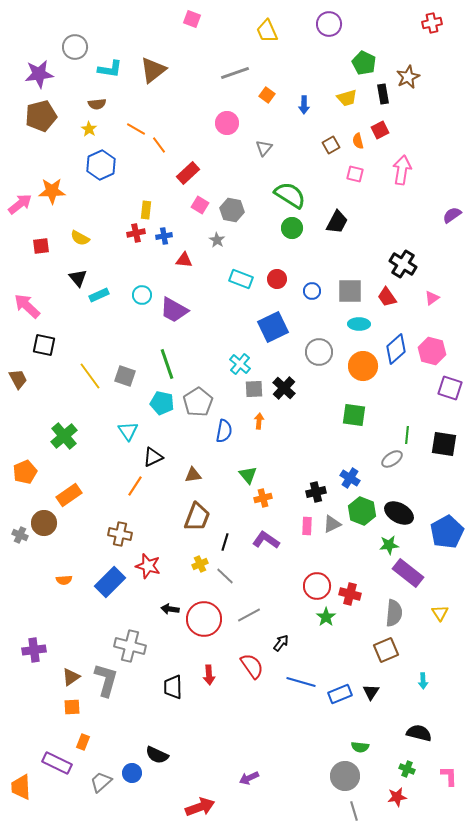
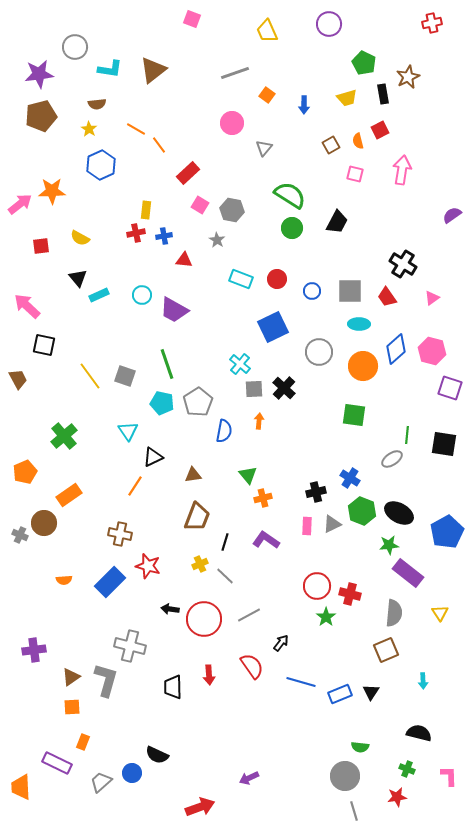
pink circle at (227, 123): moved 5 px right
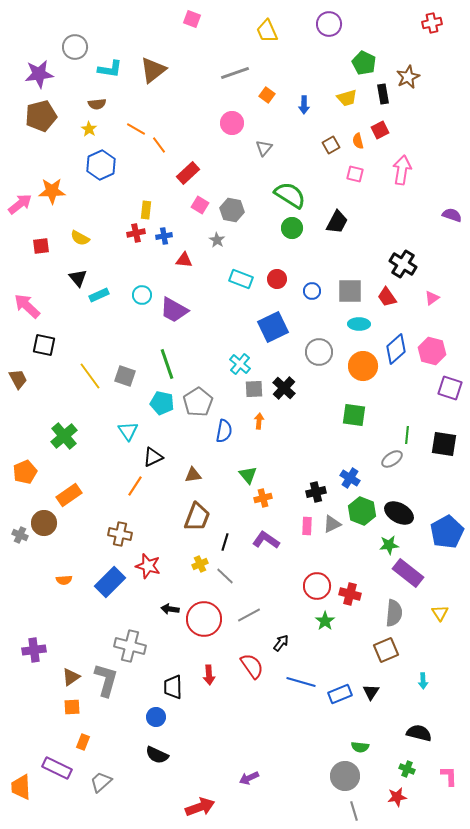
purple semicircle at (452, 215): rotated 54 degrees clockwise
green star at (326, 617): moved 1 px left, 4 px down
purple rectangle at (57, 763): moved 5 px down
blue circle at (132, 773): moved 24 px right, 56 px up
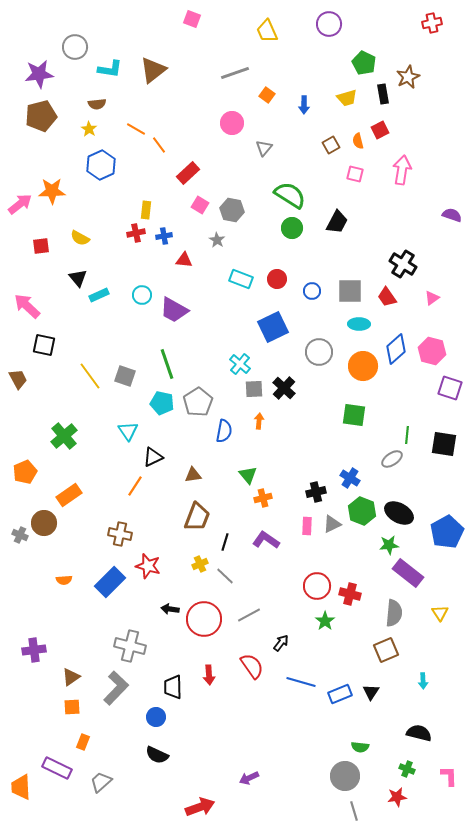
gray L-shape at (106, 680): moved 10 px right, 8 px down; rotated 28 degrees clockwise
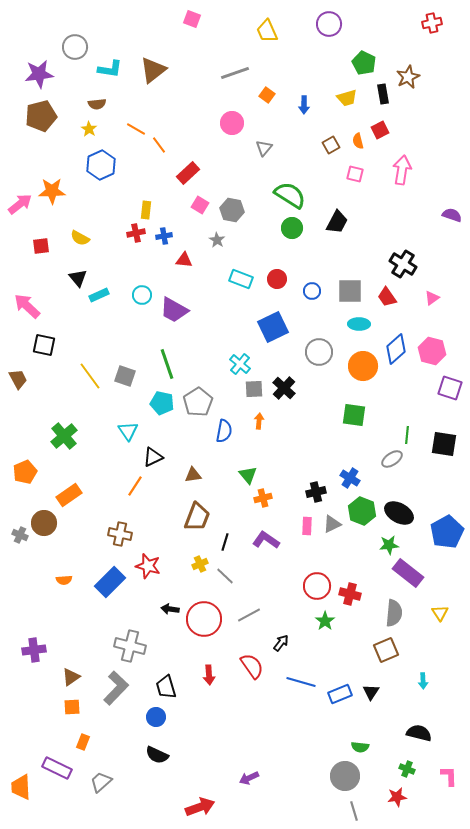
black trapezoid at (173, 687): moved 7 px left; rotated 15 degrees counterclockwise
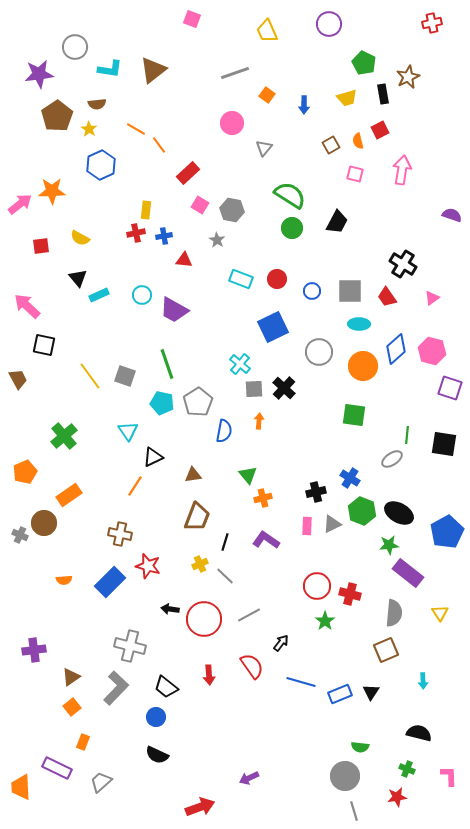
brown pentagon at (41, 116): moved 16 px right; rotated 20 degrees counterclockwise
black trapezoid at (166, 687): rotated 35 degrees counterclockwise
orange square at (72, 707): rotated 36 degrees counterclockwise
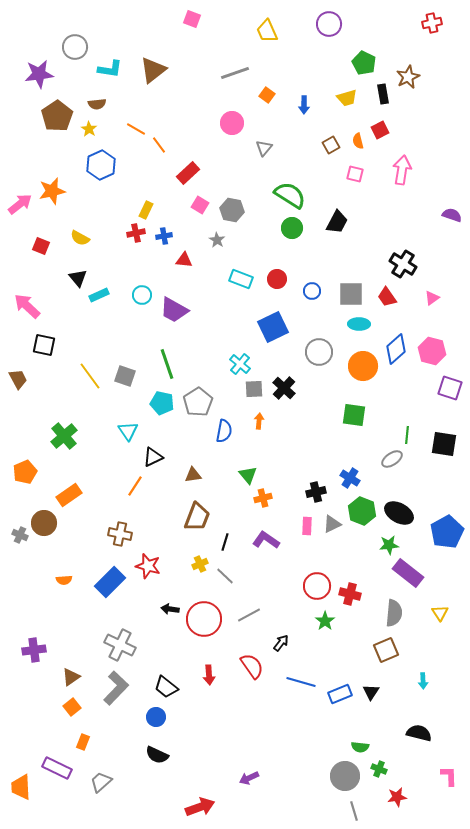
orange star at (52, 191): rotated 12 degrees counterclockwise
yellow rectangle at (146, 210): rotated 18 degrees clockwise
red square at (41, 246): rotated 30 degrees clockwise
gray square at (350, 291): moved 1 px right, 3 px down
gray cross at (130, 646): moved 10 px left, 1 px up; rotated 12 degrees clockwise
green cross at (407, 769): moved 28 px left
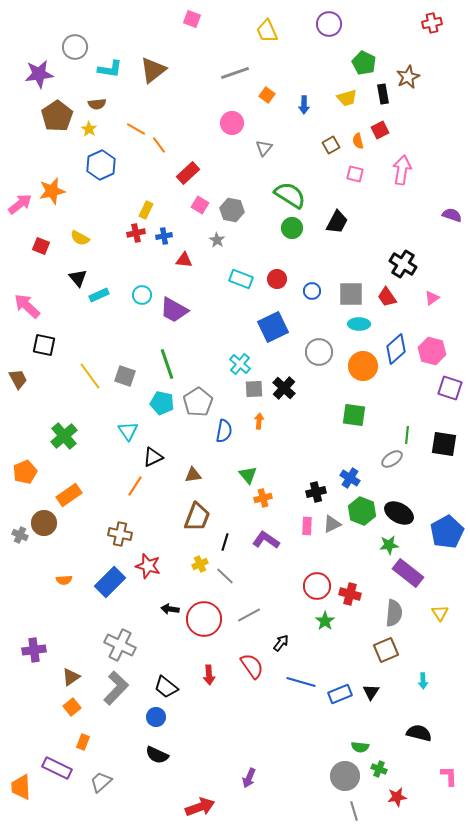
purple arrow at (249, 778): rotated 42 degrees counterclockwise
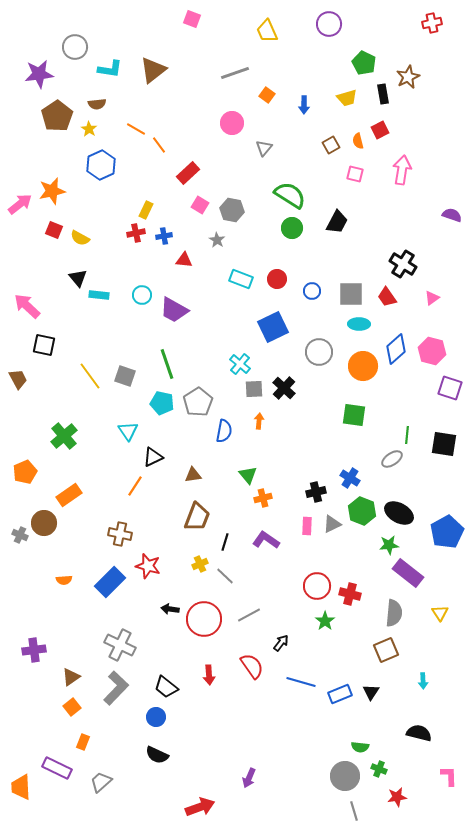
red square at (41, 246): moved 13 px right, 16 px up
cyan rectangle at (99, 295): rotated 30 degrees clockwise
